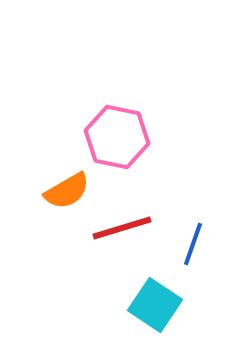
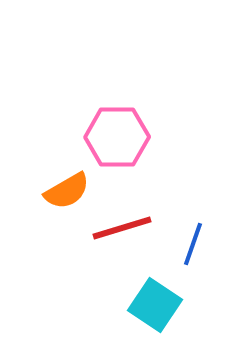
pink hexagon: rotated 12 degrees counterclockwise
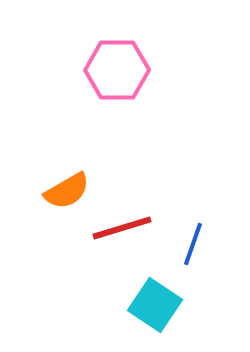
pink hexagon: moved 67 px up
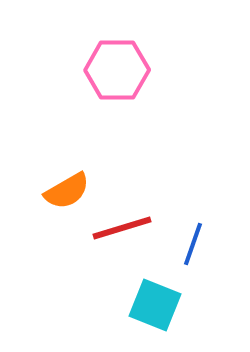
cyan square: rotated 12 degrees counterclockwise
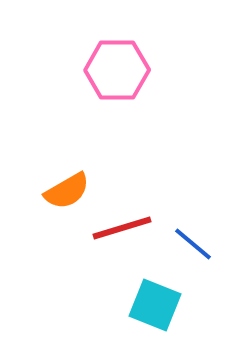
blue line: rotated 69 degrees counterclockwise
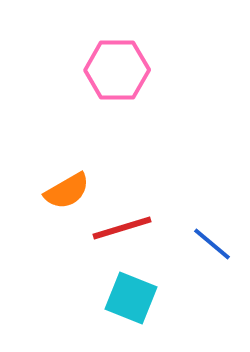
blue line: moved 19 px right
cyan square: moved 24 px left, 7 px up
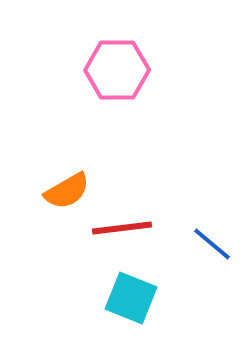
red line: rotated 10 degrees clockwise
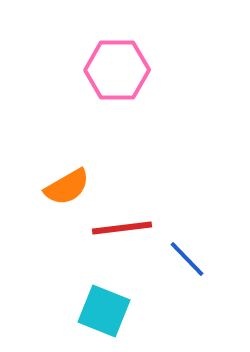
orange semicircle: moved 4 px up
blue line: moved 25 px left, 15 px down; rotated 6 degrees clockwise
cyan square: moved 27 px left, 13 px down
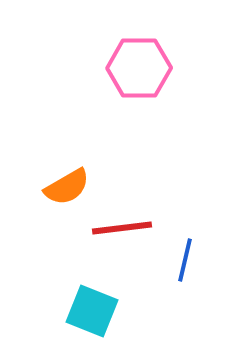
pink hexagon: moved 22 px right, 2 px up
blue line: moved 2 px left, 1 px down; rotated 57 degrees clockwise
cyan square: moved 12 px left
